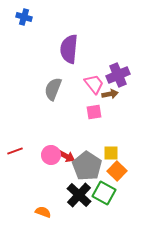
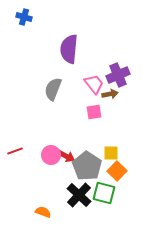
green square: rotated 15 degrees counterclockwise
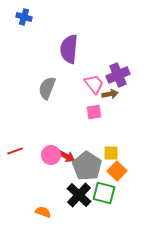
gray semicircle: moved 6 px left, 1 px up
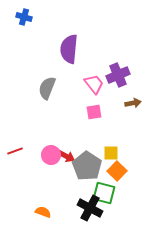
brown arrow: moved 23 px right, 9 px down
black cross: moved 11 px right, 13 px down; rotated 15 degrees counterclockwise
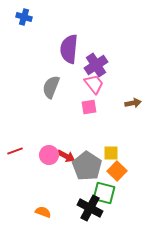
purple cross: moved 22 px left, 10 px up; rotated 10 degrees counterclockwise
gray semicircle: moved 4 px right, 1 px up
pink square: moved 5 px left, 5 px up
pink circle: moved 2 px left
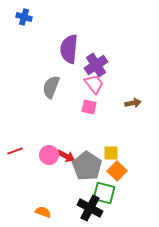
pink square: rotated 21 degrees clockwise
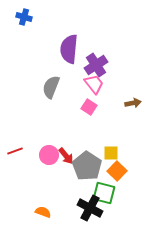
pink square: rotated 21 degrees clockwise
red arrow: rotated 24 degrees clockwise
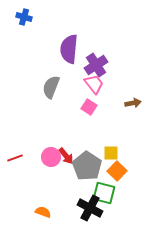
red line: moved 7 px down
pink circle: moved 2 px right, 2 px down
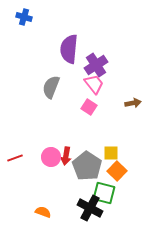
red arrow: rotated 48 degrees clockwise
